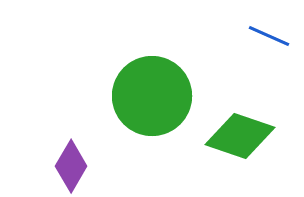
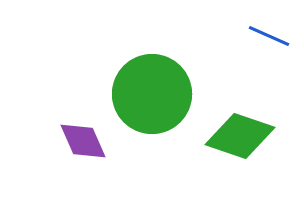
green circle: moved 2 px up
purple diamond: moved 12 px right, 25 px up; rotated 54 degrees counterclockwise
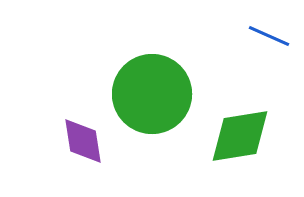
green diamond: rotated 28 degrees counterclockwise
purple diamond: rotated 15 degrees clockwise
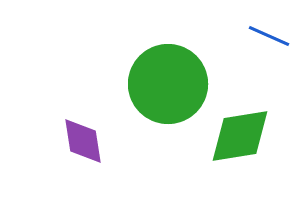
green circle: moved 16 px right, 10 px up
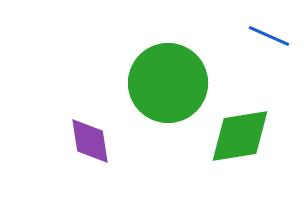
green circle: moved 1 px up
purple diamond: moved 7 px right
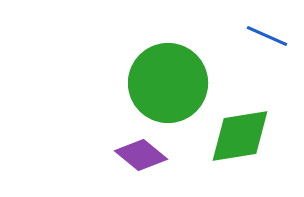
blue line: moved 2 px left
purple diamond: moved 51 px right, 14 px down; rotated 42 degrees counterclockwise
